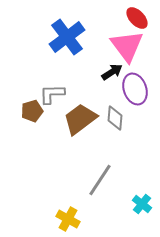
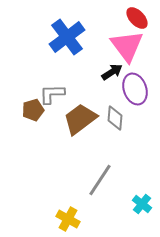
brown pentagon: moved 1 px right, 1 px up
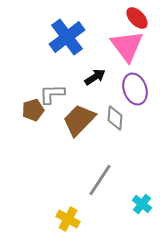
black arrow: moved 17 px left, 5 px down
brown trapezoid: moved 1 px left, 1 px down; rotated 9 degrees counterclockwise
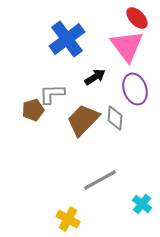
blue cross: moved 2 px down
brown trapezoid: moved 4 px right
gray line: rotated 28 degrees clockwise
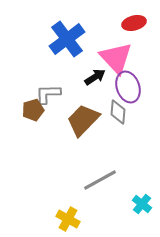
red ellipse: moved 3 px left, 5 px down; rotated 60 degrees counterclockwise
pink triangle: moved 11 px left, 12 px down; rotated 6 degrees counterclockwise
purple ellipse: moved 7 px left, 2 px up
gray L-shape: moved 4 px left
gray diamond: moved 3 px right, 6 px up
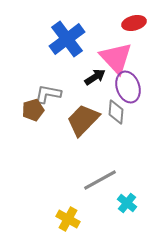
gray L-shape: rotated 12 degrees clockwise
gray diamond: moved 2 px left
cyan cross: moved 15 px left, 1 px up
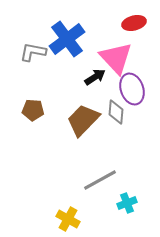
purple ellipse: moved 4 px right, 2 px down
gray L-shape: moved 15 px left, 42 px up
brown pentagon: rotated 20 degrees clockwise
cyan cross: rotated 30 degrees clockwise
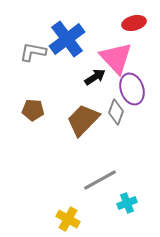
gray diamond: rotated 15 degrees clockwise
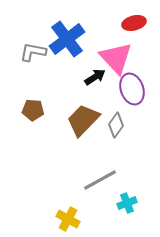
gray diamond: moved 13 px down; rotated 15 degrees clockwise
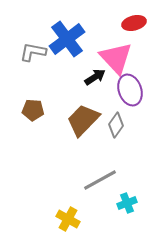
purple ellipse: moved 2 px left, 1 px down
